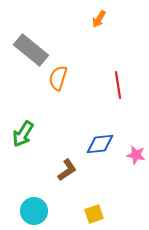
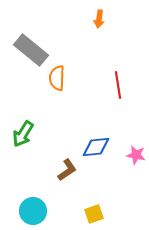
orange arrow: rotated 24 degrees counterclockwise
orange semicircle: moved 1 px left; rotated 15 degrees counterclockwise
blue diamond: moved 4 px left, 3 px down
cyan circle: moved 1 px left
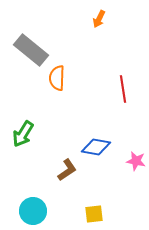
orange arrow: rotated 18 degrees clockwise
red line: moved 5 px right, 4 px down
blue diamond: rotated 16 degrees clockwise
pink star: moved 6 px down
yellow square: rotated 12 degrees clockwise
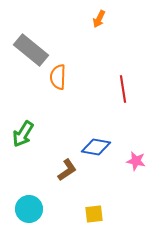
orange semicircle: moved 1 px right, 1 px up
cyan circle: moved 4 px left, 2 px up
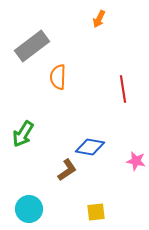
gray rectangle: moved 1 px right, 4 px up; rotated 76 degrees counterclockwise
blue diamond: moved 6 px left
yellow square: moved 2 px right, 2 px up
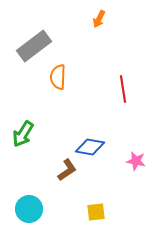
gray rectangle: moved 2 px right
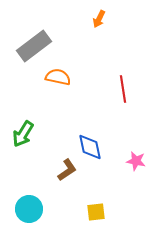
orange semicircle: rotated 100 degrees clockwise
blue diamond: rotated 68 degrees clockwise
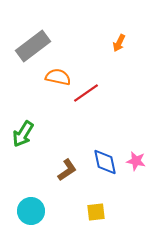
orange arrow: moved 20 px right, 24 px down
gray rectangle: moved 1 px left
red line: moved 37 px left, 4 px down; rotated 64 degrees clockwise
blue diamond: moved 15 px right, 15 px down
cyan circle: moved 2 px right, 2 px down
